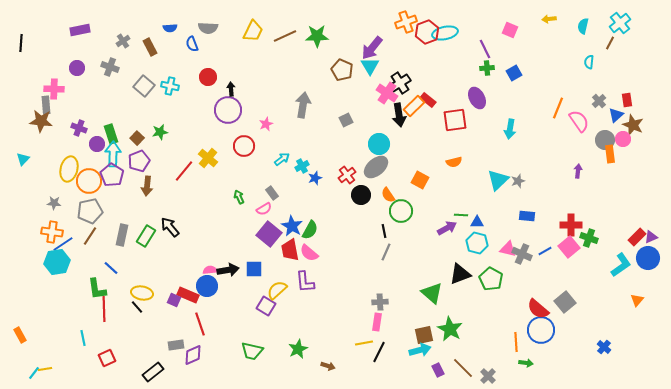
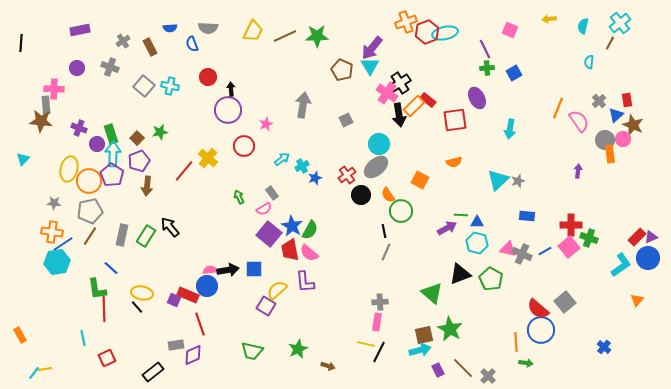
yellow line at (364, 343): moved 2 px right, 1 px down; rotated 24 degrees clockwise
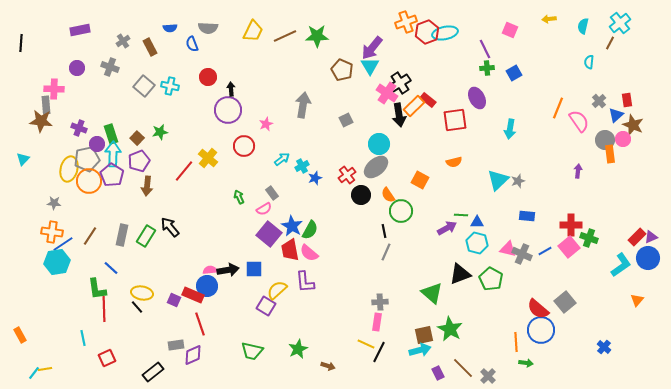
gray pentagon at (90, 211): moved 3 px left, 52 px up
red rectangle at (188, 295): moved 5 px right
yellow line at (366, 344): rotated 12 degrees clockwise
purple rectangle at (438, 370): moved 3 px down
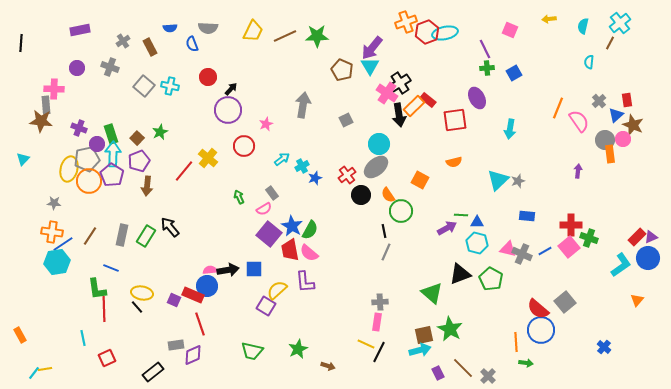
black arrow at (231, 89): rotated 48 degrees clockwise
green star at (160, 132): rotated 14 degrees counterclockwise
blue line at (111, 268): rotated 21 degrees counterclockwise
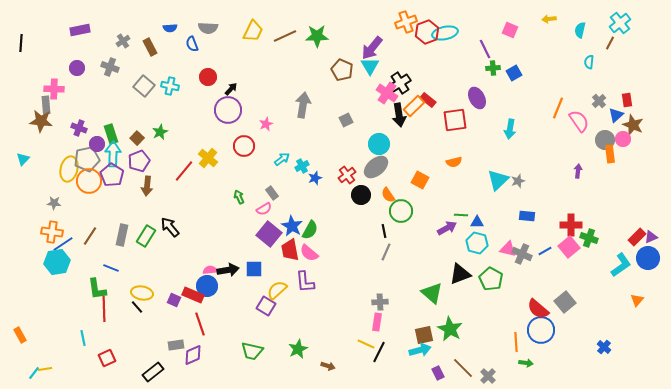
cyan semicircle at (583, 26): moved 3 px left, 4 px down
green cross at (487, 68): moved 6 px right
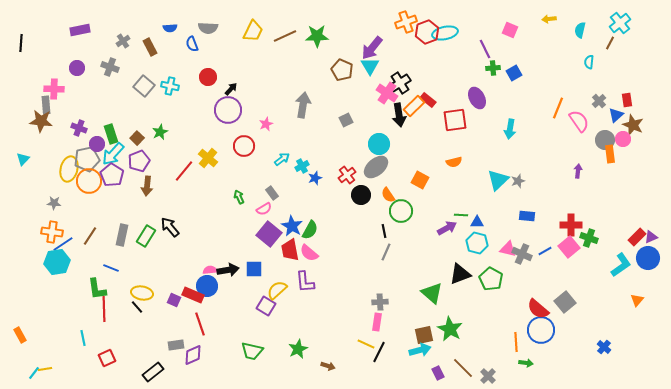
cyan arrow at (113, 154): rotated 140 degrees counterclockwise
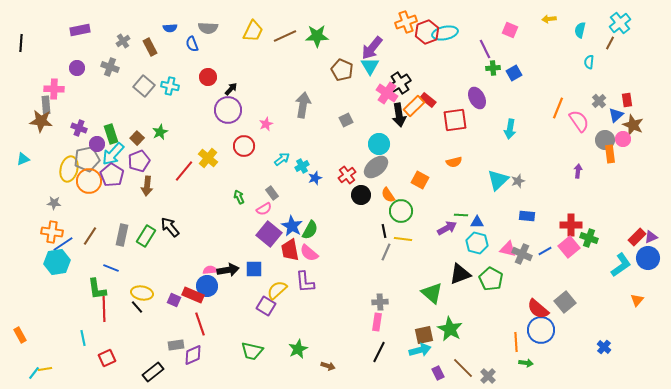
cyan triangle at (23, 159): rotated 24 degrees clockwise
yellow line at (366, 344): moved 37 px right, 105 px up; rotated 18 degrees counterclockwise
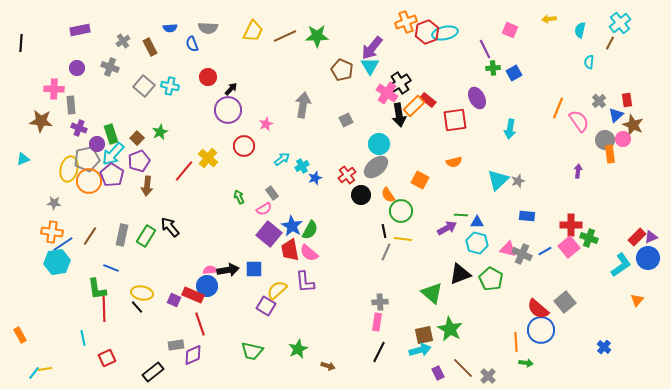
gray rectangle at (46, 105): moved 25 px right
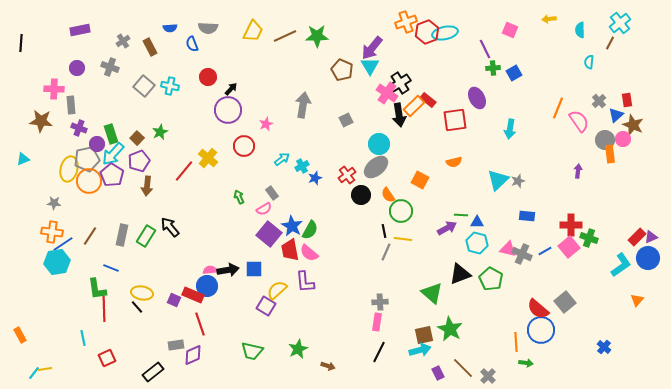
cyan semicircle at (580, 30): rotated 14 degrees counterclockwise
